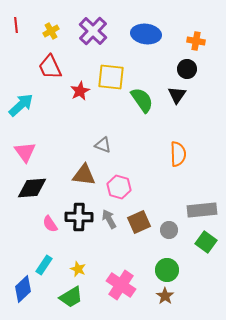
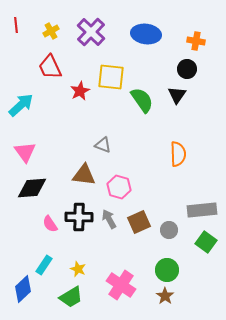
purple cross: moved 2 px left, 1 px down
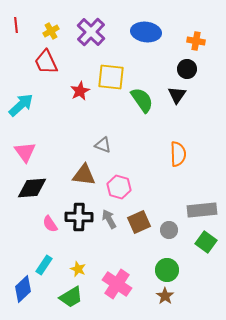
blue ellipse: moved 2 px up
red trapezoid: moved 4 px left, 5 px up
pink cross: moved 4 px left, 1 px up
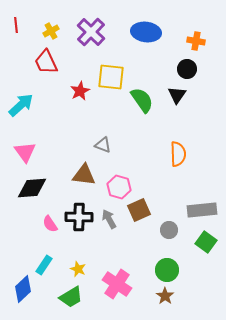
brown square: moved 12 px up
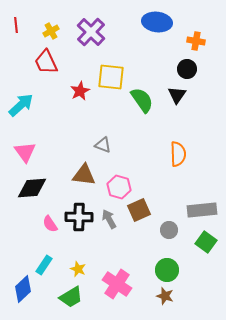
blue ellipse: moved 11 px right, 10 px up
brown star: rotated 18 degrees counterclockwise
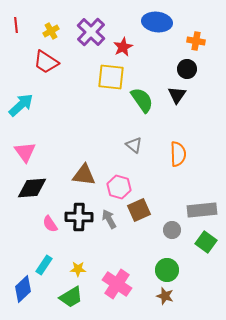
red trapezoid: rotated 32 degrees counterclockwise
red star: moved 43 px right, 44 px up
gray triangle: moved 31 px right; rotated 18 degrees clockwise
gray circle: moved 3 px right
yellow star: rotated 21 degrees counterclockwise
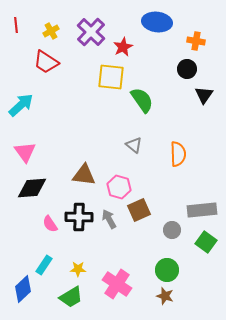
black triangle: moved 27 px right
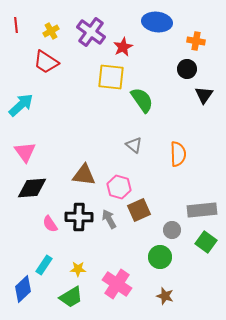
purple cross: rotated 8 degrees counterclockwise
green circle: moved 7 px left, 13 px up
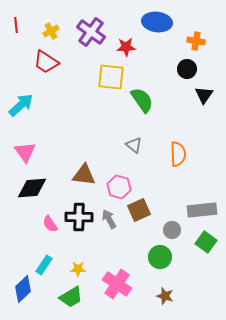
red star: moved 3 px right; rotated 24 degrees clockwise
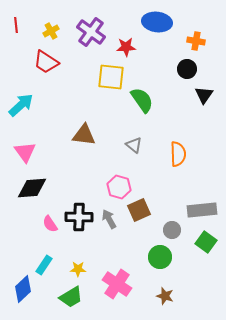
brown triangle: moved 40 px up
